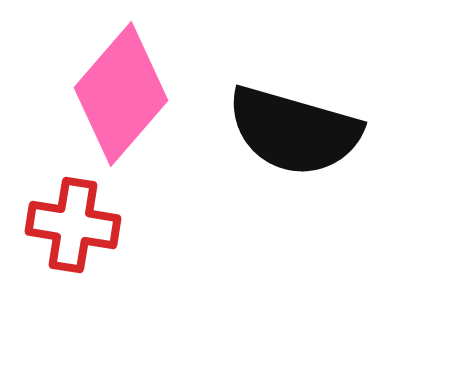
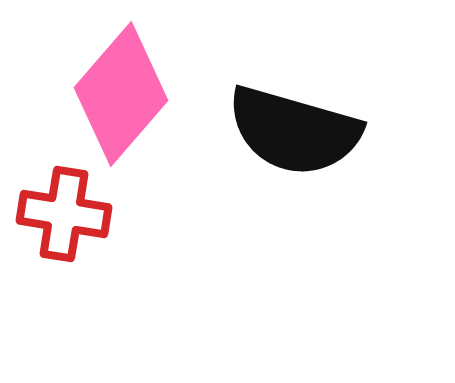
red cross: moved 9 px left, 11 px up
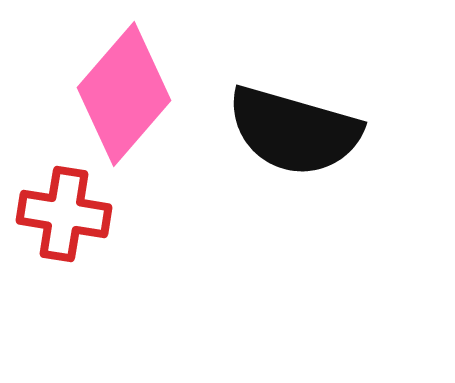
pink diamond: moved 3 px right
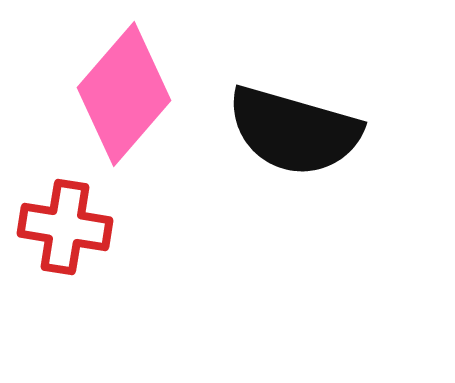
red cross: moved 1 px right, 13 px down
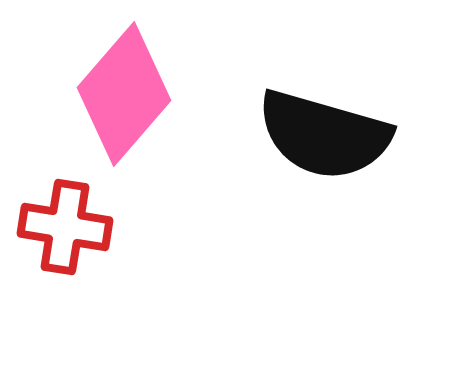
black semicircle: moved 30 px right, 4 px down
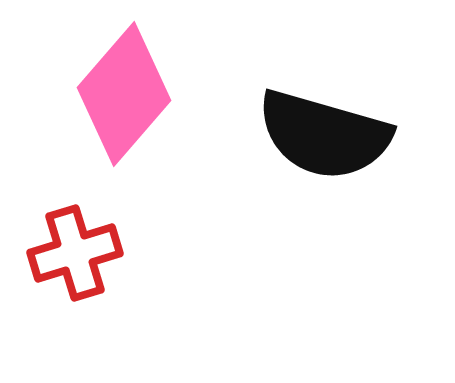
red cross: moved 10 px right, 26 px down; rotated 26 degrees counterclockwise
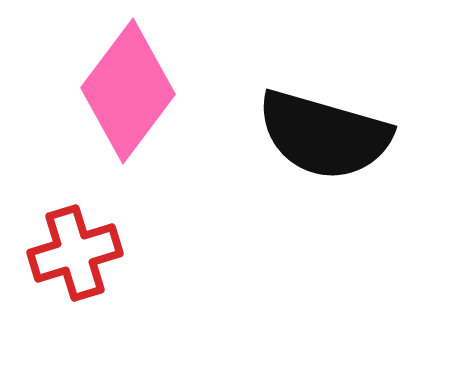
pink diamond: moved 4 px right, 3 px up; rotated 4 degrees counterclockwise
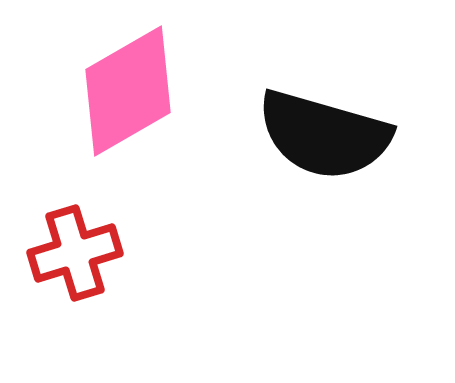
pink diamond: rotated 23 degrees clockwise
